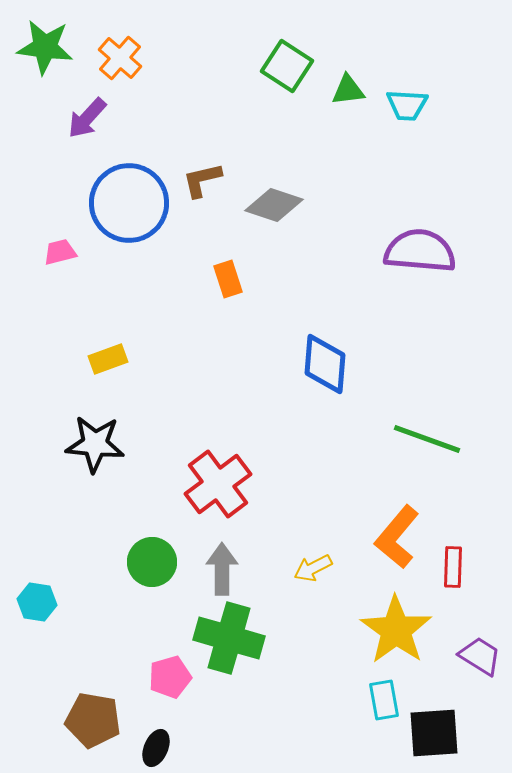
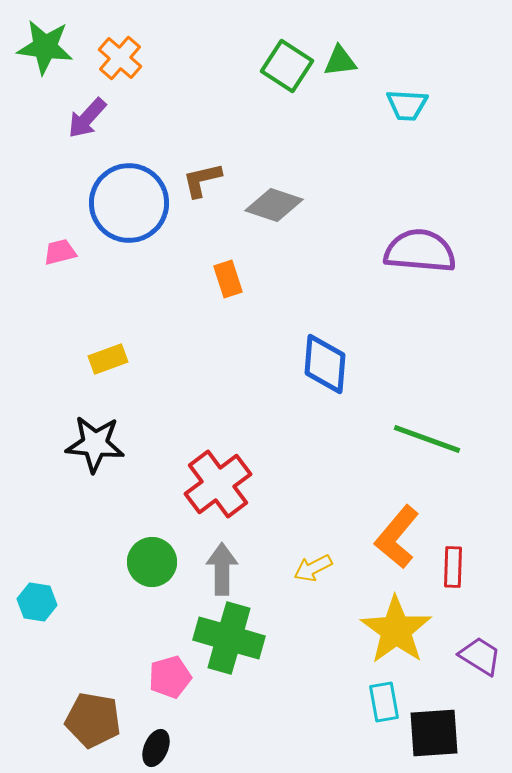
green triangle: moved 8 px left, 29 px up
cyan rectangle: moved 2 px down
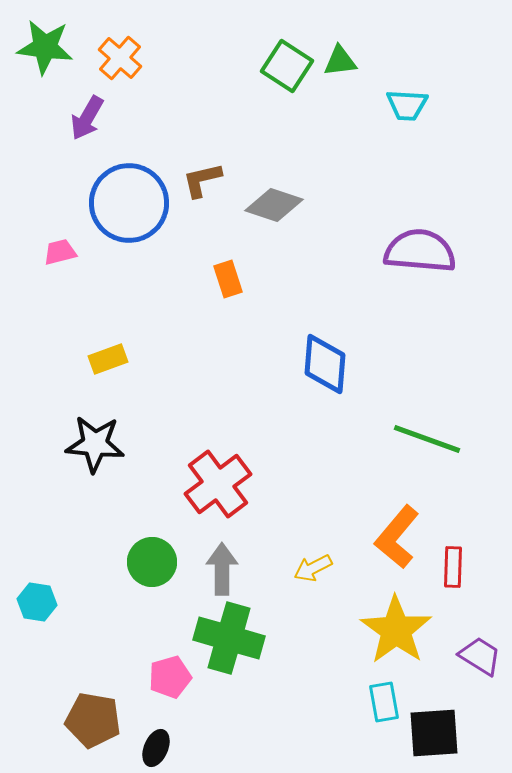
purple arrow: rotated 12 degrees counterclockwise
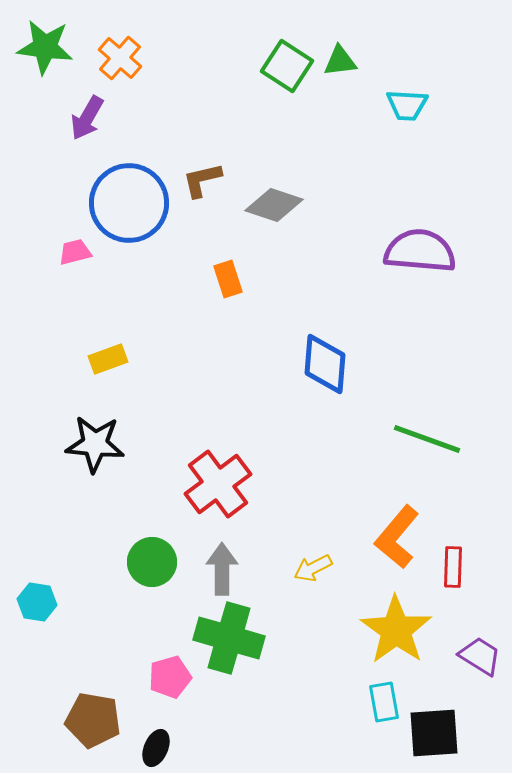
pink trapezoid: moved 15 px right
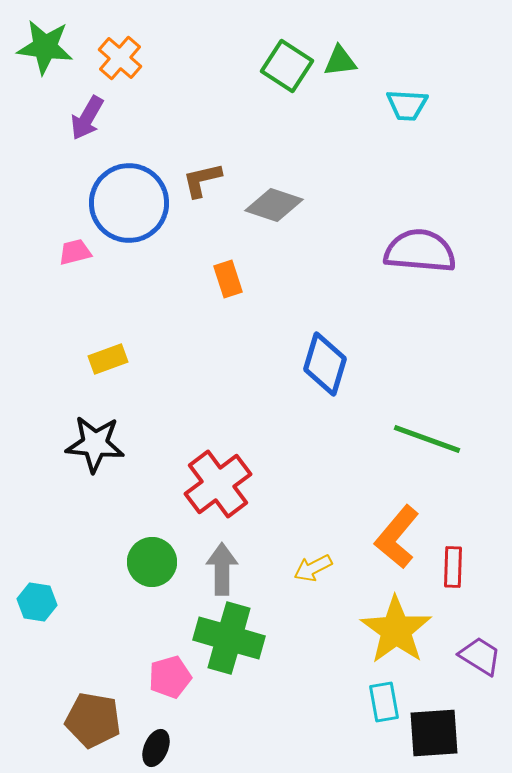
blue diamond: rotated 12 degrees clockwise
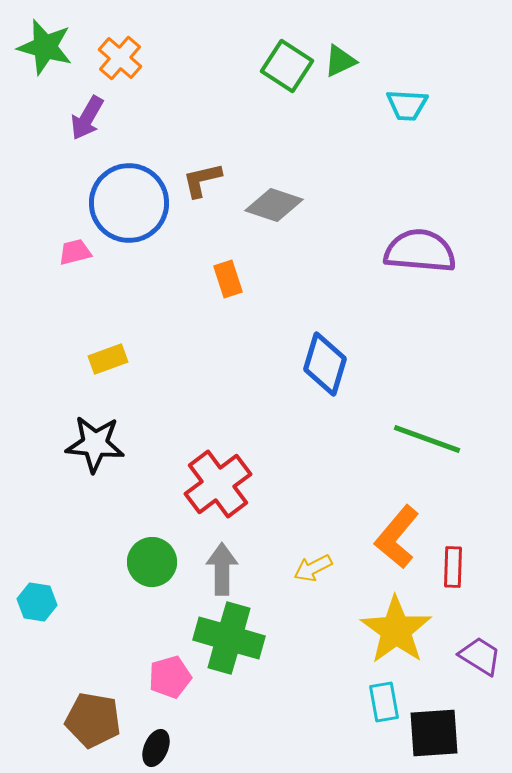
green star: rotated 8 degrees clockwise
green triangle: rotated 18 degrees counterclockwise
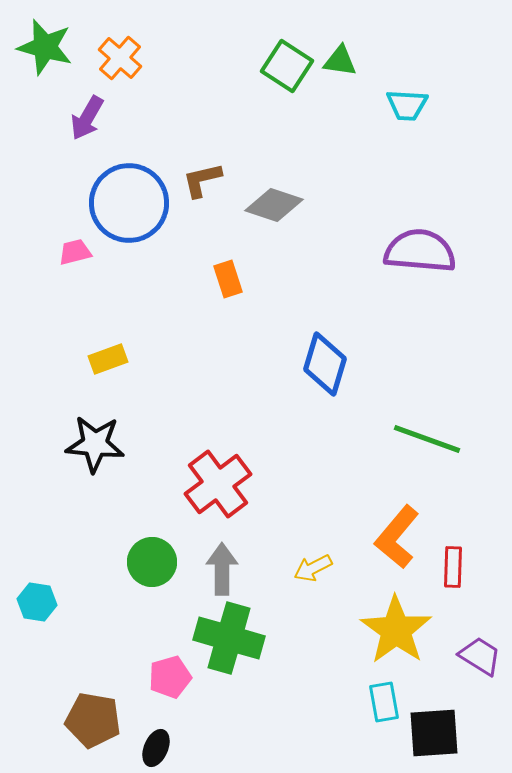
green triangle: rotated 33 degrees clockwise
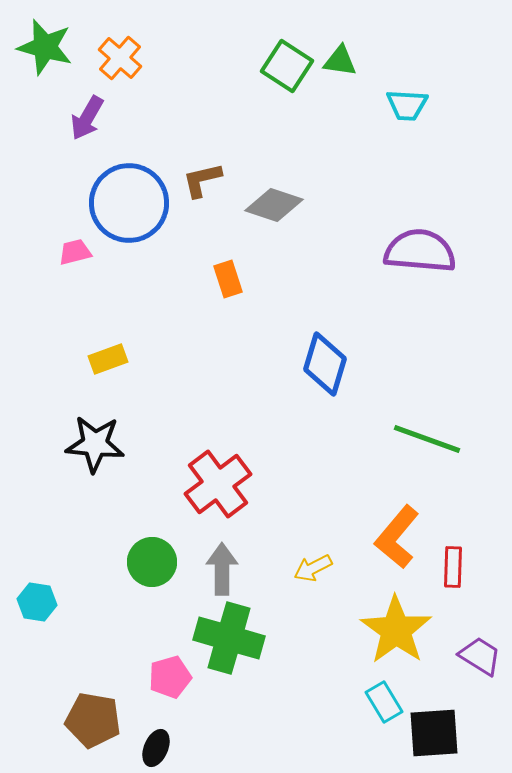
cyan rectangle: rotated 21 degrees counterclockwise
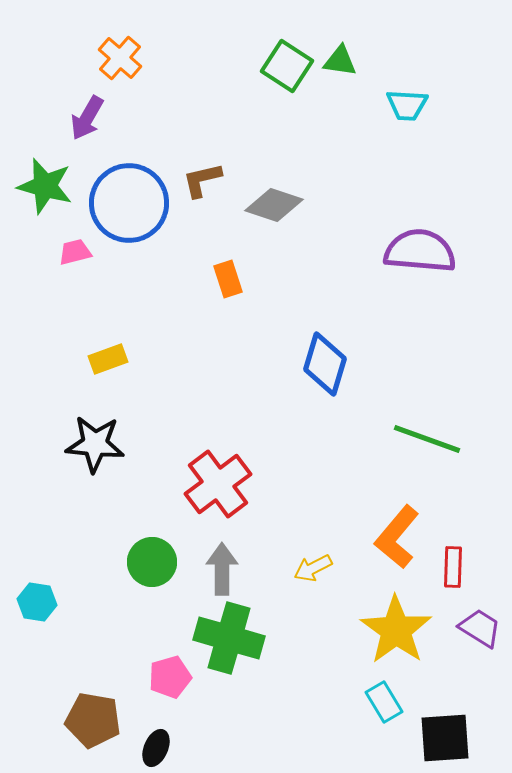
green star: moved 139 px down
purple trapezoid: moved 28 px up
black square: moved 11 px right, 5 px down
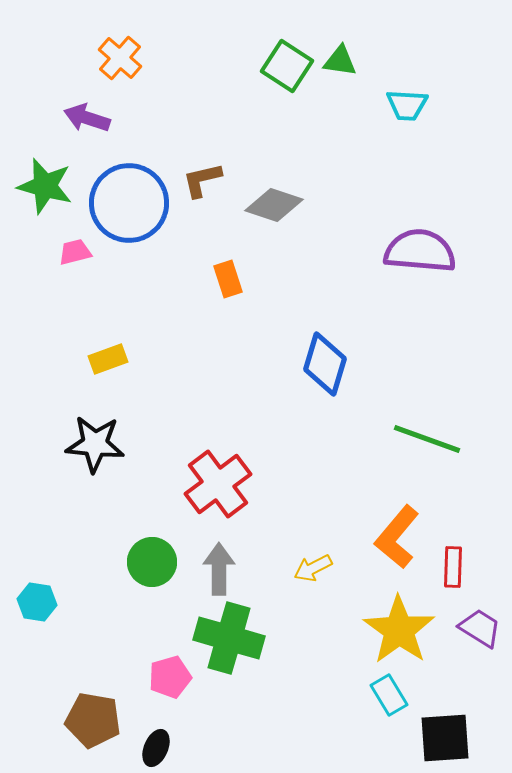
purple arrow: rotated 78 degrees clockwise
gray arrow: moved 3 px left
yellow star: moved 3 px right
cyan rectangle: moved 5 px right, 7 px up
